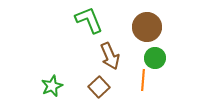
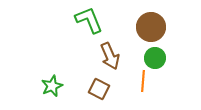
brown circle: moved 4 px right
orange line: moved 1 px down
brown square: moved 2 px down; rotated 20 degrees counterclockwise
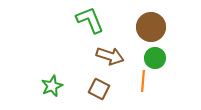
green L-shape: moved 1 px right
brown arrow: rotated 48 degrees counterclockwise
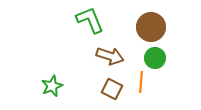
orange line: moved 2 px left, 1 px down
brown square: moved 13 px right
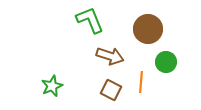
brown circle: moved 3 px left, 2 px down
green circle: moved 11 px right, 4 px down
brown square: moved 1 px left, 1 px down
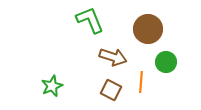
brown arrow: moved 3 px right, 1 px down
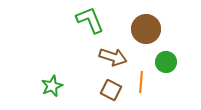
brown circle: moved 2 px left
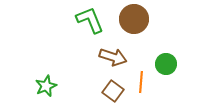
brown circle: moved 12 px left, 10 px up
green circle: moved 2 px down
green star: moved 6 px left
brown square: moved 2 px right, 1 px down; rotated 10 degrees clockwise
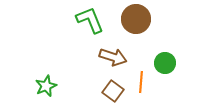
brown circle: moved 2 px right
green circle: moved 1 px left, 1 px up
